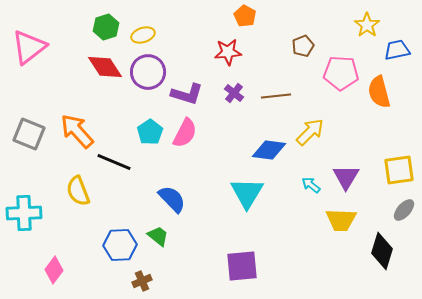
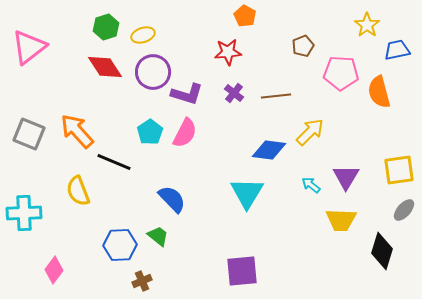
purple circle: moved 5 px right
purple square: moved 5 px down
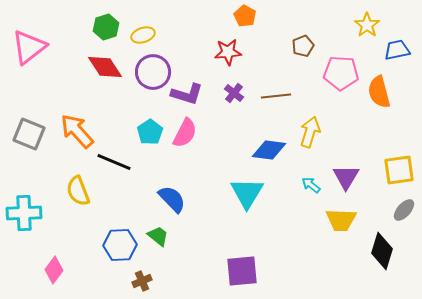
yellow arrow: rotated 28 degrees counterclockwise
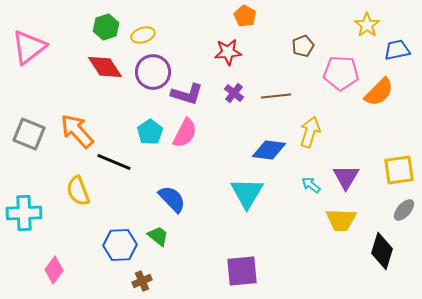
orange semicircle: rotated 120 degrees counterclockwise
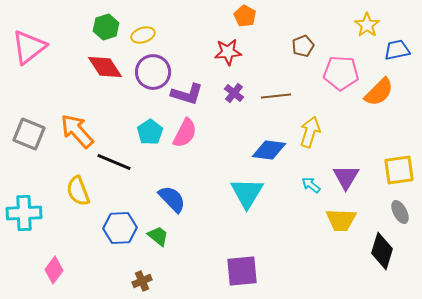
gray ellipse: moved 4 px left, 2 px down; rotated 70 degrees counterclockwise
blue hexagon: moved 17 px up
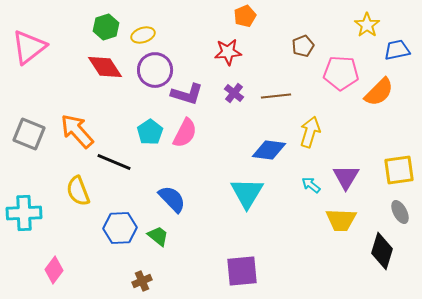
orange pentagon: rotated 20 degrees clockwise
purple circle: moved 2 px right, 2 px up
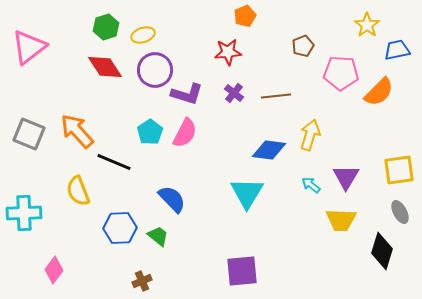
yellow arrow: moved 3 px down
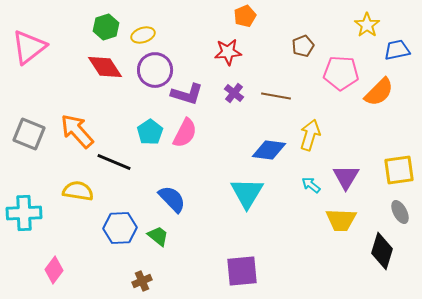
brown line: rotated 16 degrees clockwise
yellow semicircle: rotated 120 degrees clockwise
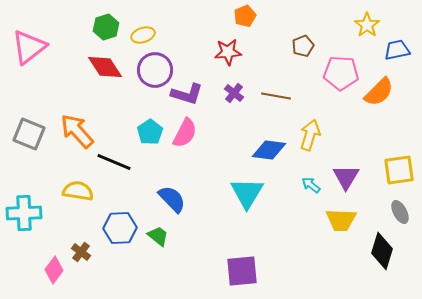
brown cross: moved 61 px left, 29 px up; rotated 30 degrees counterclockwise
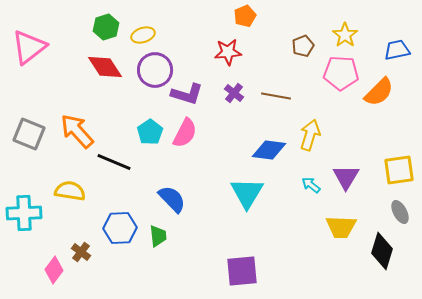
yellow star: moved 22 px left, 10 px down
yellow semicircle: moved 8 px left
yellow trapezoid: moved 7 px down
green trapezoid: rotated 45 degrees clockwise
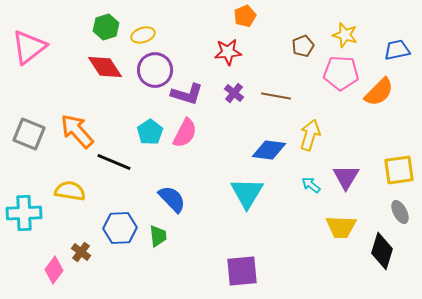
yellow star: rotated 20 degrees counterclockwise
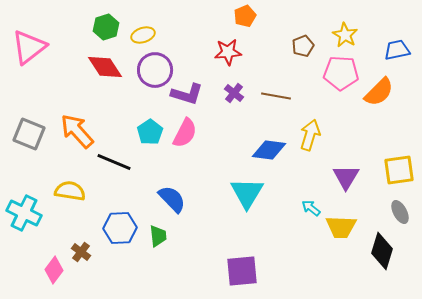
yellow star: rotated 15 degrees clockwise
cyan arrow: moved 23 px down
cyan cross: rotated 28 degrees clockwise
